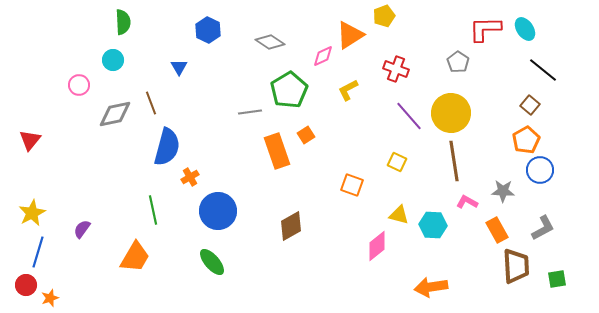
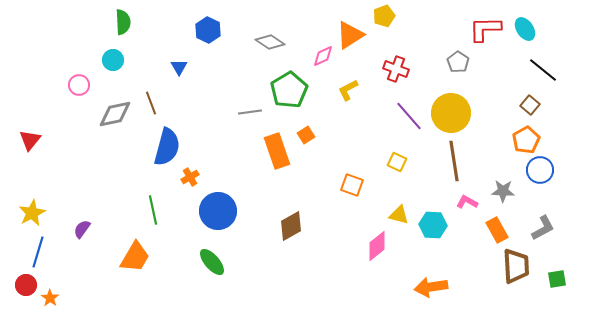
orange star at (50, 298): rotated 18 degrees counterclockwise
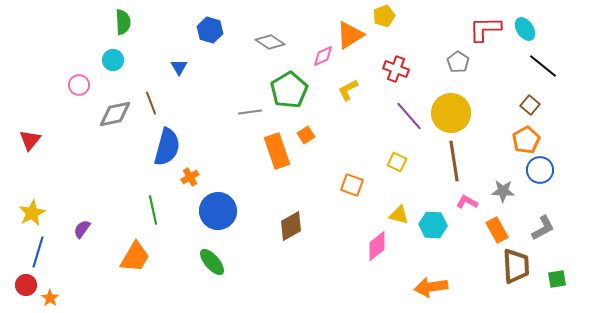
blue hexagon at (208, 30): moved 2 px right; rotated 10 degrees counterclockwise
black line at (543, 70): moved 4 px up
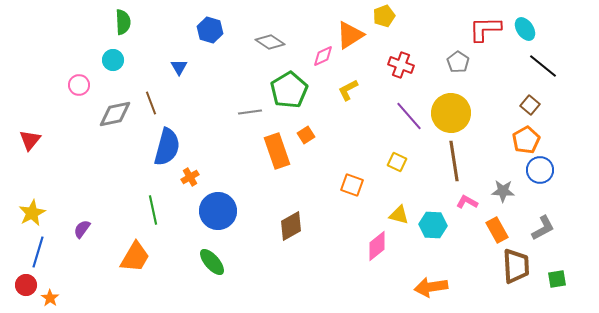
red cross at (396, 69): moved 5 px right, 4 px up
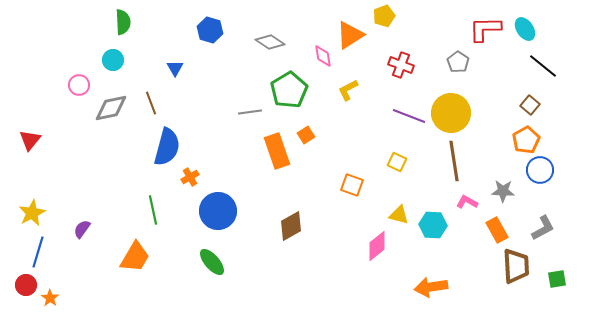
pink diamond at (323, 56): rotated 75 degrees counterclockwise
blue triangle at (179, 67): moved 4 px left, 1 px down
gray diamond at (115, 114): moved 4 px left, 6 px up
purple line at (409, 116): rotated 28 degrees counterclockwise
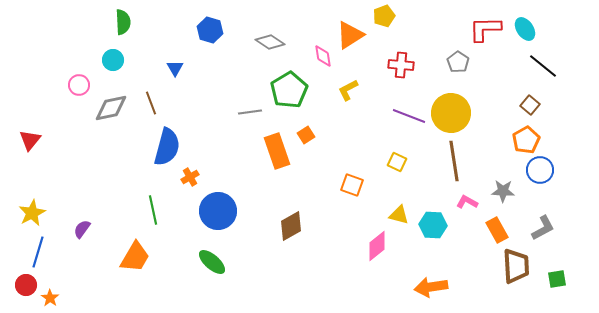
red cross at (401, 65): rotated 15 degrees counterclockwise
green ellipse at (212, 262): rotated 8 degrees counterclockwise
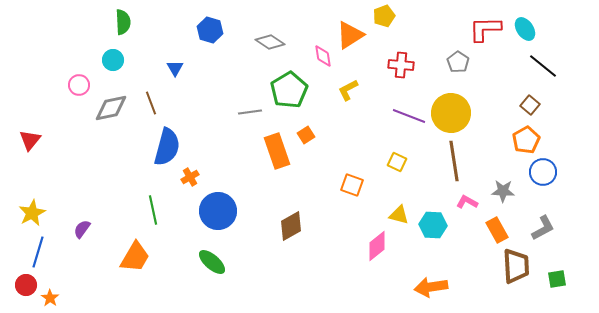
blue circle at (540, 170): moved 3 px right, 2 px down
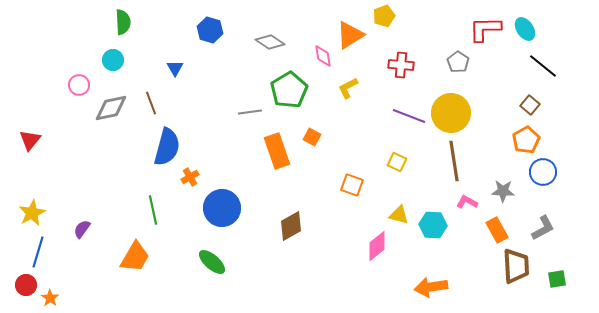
yellow L-shape at (348, 90): moved 2 px up
orange square at (306, 135): moved 6 px right, 2 px down; rotated 30 degrees counterclockwise
blue circle at (218, 211): moved 4 px right, 3 px up
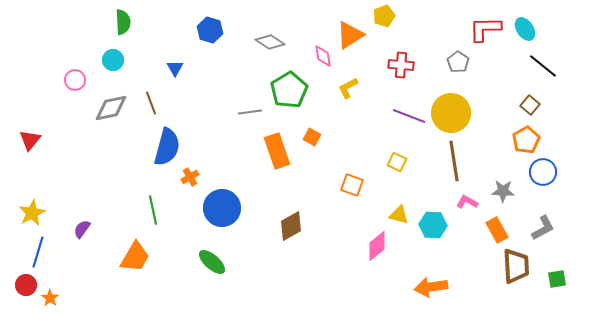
pink circle at (79, 85): moved 4 px left, 5 px up
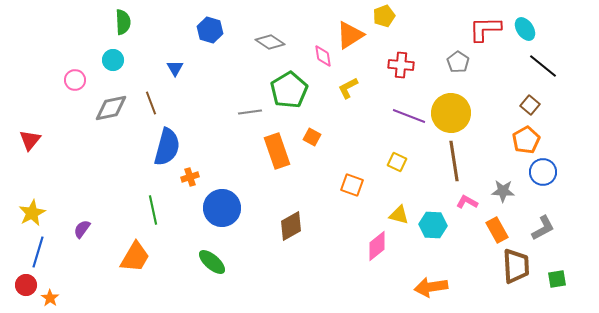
orange cross at (190, 177): rotated 12 degrees clockwise
